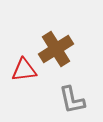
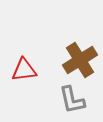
brown cross: moved 24 px right, 11 px down
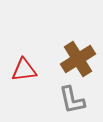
brown cross: moved 2 px left, 1 px up
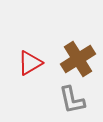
red triangle: moved 6 px right, 7 px up; rotated 24 degrees counterclockwise
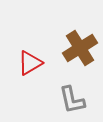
brown cross: moved 2 px right, 11 px up
